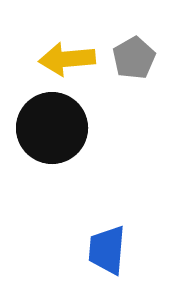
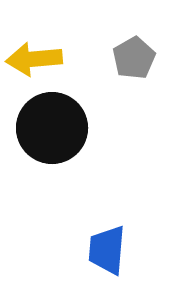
yellow arrow: moved 33 px left
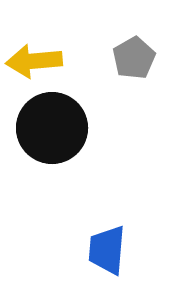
yellow arrow: moved 2 px down
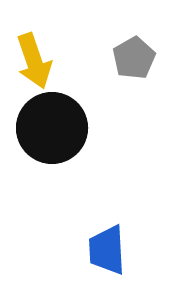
yellow arrow: rotated 104 degrees counterclockwise
blue trapezoid: rotated 8 degrees counterclockwise
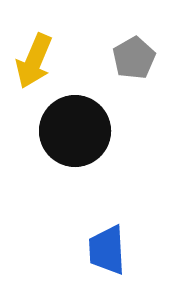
yellow arrow: rotated 42 degrees clockwise
black circle: moved 23 px right, 3 px down
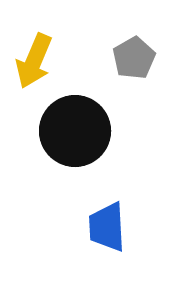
blue trapezoid: moved 23 px up
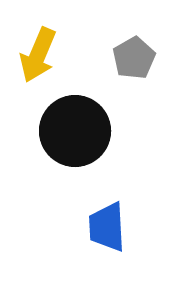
yellow arrow: moved 4 px right, 6 px up
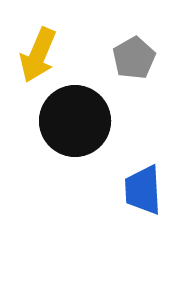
black circle: moved 10 px up
blue trapezoid: moved 36 px right, 37 px up
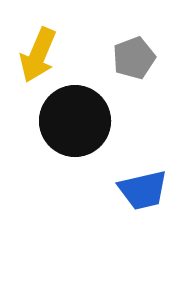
gray pentagon: rotated 9 degrees clockwise
blue trapezoid: rotated 100 degrees counterclockwise
